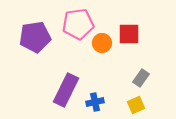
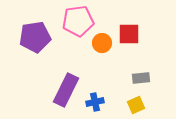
pink pentagon: moved 3 px up
gray rectangle: rotated 48 degrees clockwise
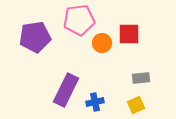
pink pentagon: moved 1 px right, 1 px up
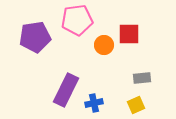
pink pentagon: moved 2 px left
orange circle: moved 2 px right, 2 px down
gray rectangle: moved 1 px right
blue cross: moved 1 px left, 1 px down
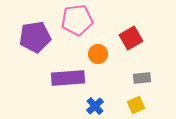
red square: moved 2 px right, 4 px down; rotated 30 degrees counterclockwise
orange circle: moved 6 px left, 9 px down
purple rectangle: moved 2 px right, 12 px up; rotated 60 degrees clockwise
blue cross: moved 1 px right, 3 px down; rotated 30 degrees counterclockwise
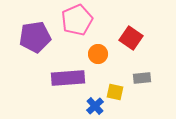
pink pentagon: rotated 16 degrees counterclockwise
red square: rotated 25 degrees counterclockwise
yellow square: moved 21 px left, 13 px up; rotated 36 degrees clockwise
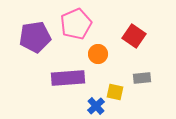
pink pentagon: moved 1 px left, 4 px down
red square: moved 3 px right, 2 px up
blue cross: moved 1 px right
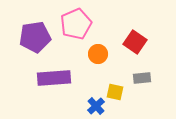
red square: moved 1 px right, 6 px down
purple rectangle: moved 14 px left
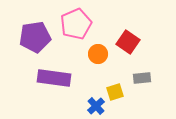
red square: moved 7 px left
purple rectangle: rotated 12 degrees clockwise
yellow square: rotated 30 degrees counterclockwise
